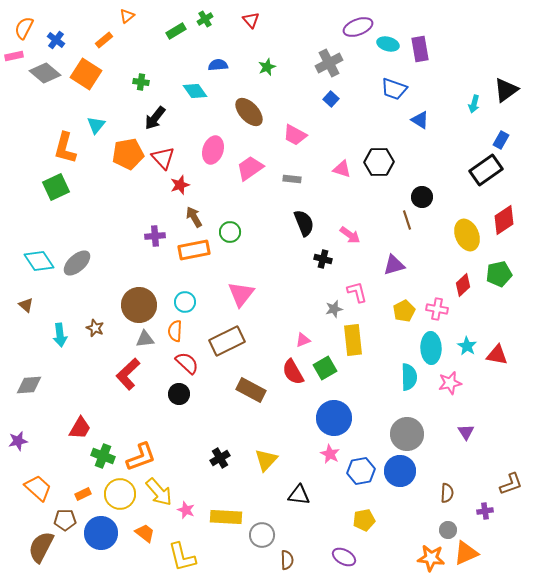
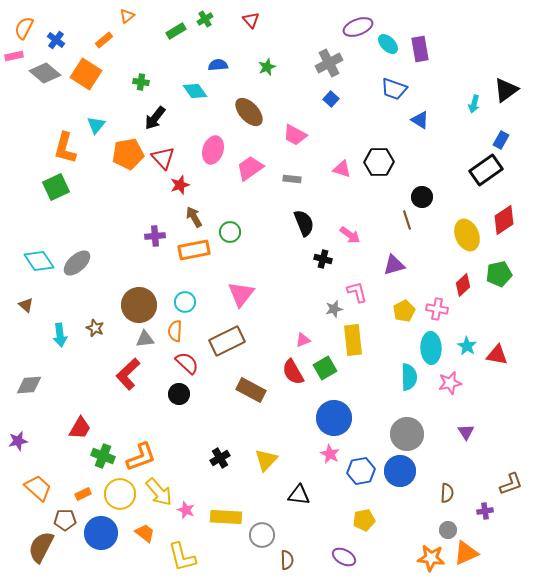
cyan ellipse at (388, 44): rotated 30 degrees clockwise
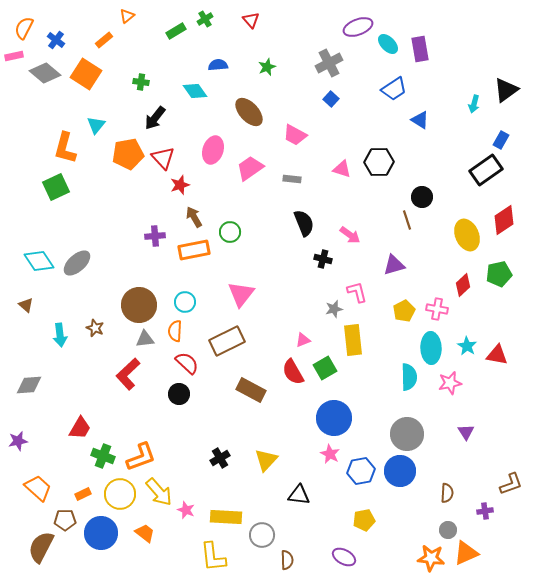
blue trapezoid at (394, 89): rotated 52 degrees counterclockwise
yellow L-shape at (182, 557): moved 31 px right; rotated 8 degrees clockwise
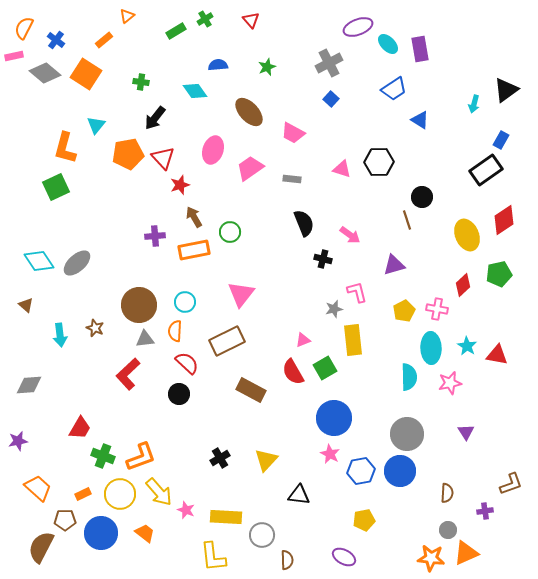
pink trapezoid at (295, 135): moved 2 px left, 2 px up
